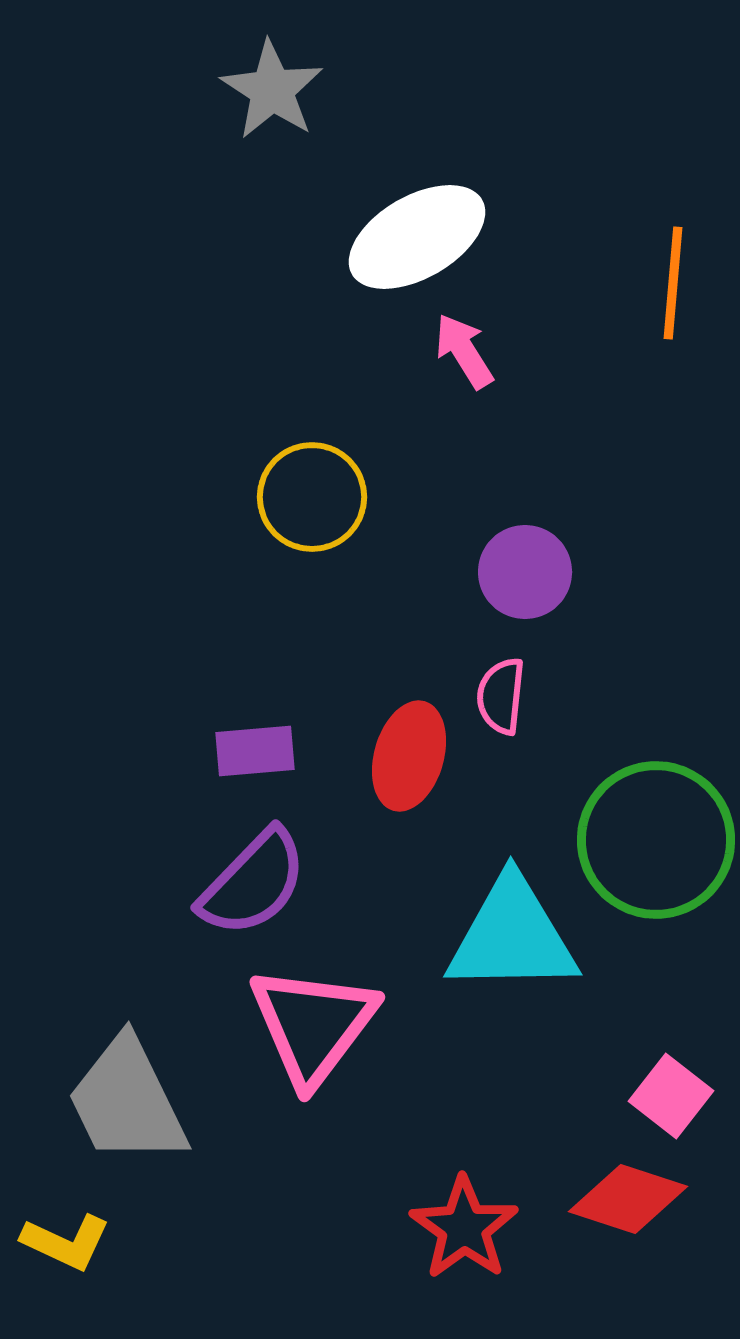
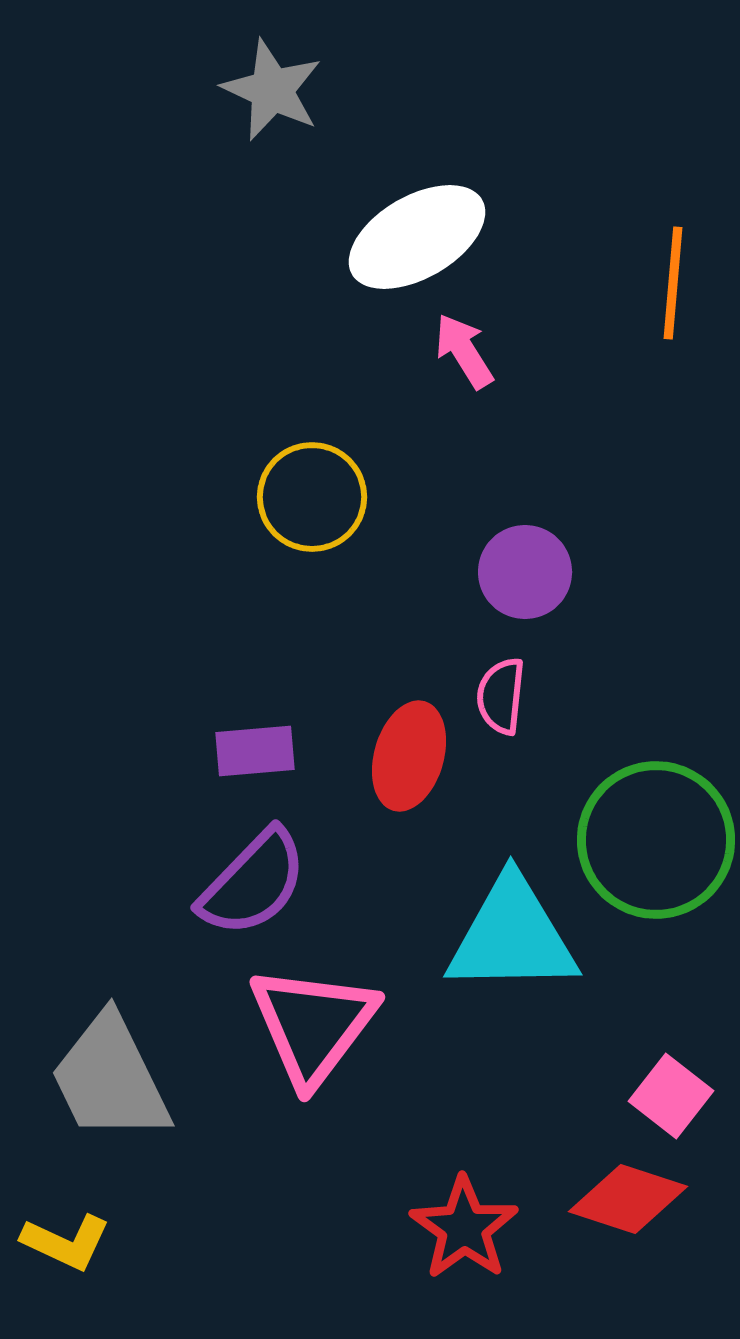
gray star: rotated 8 degrees counterclockwise
gray trapezoid: moved 17 px left, 23 px up
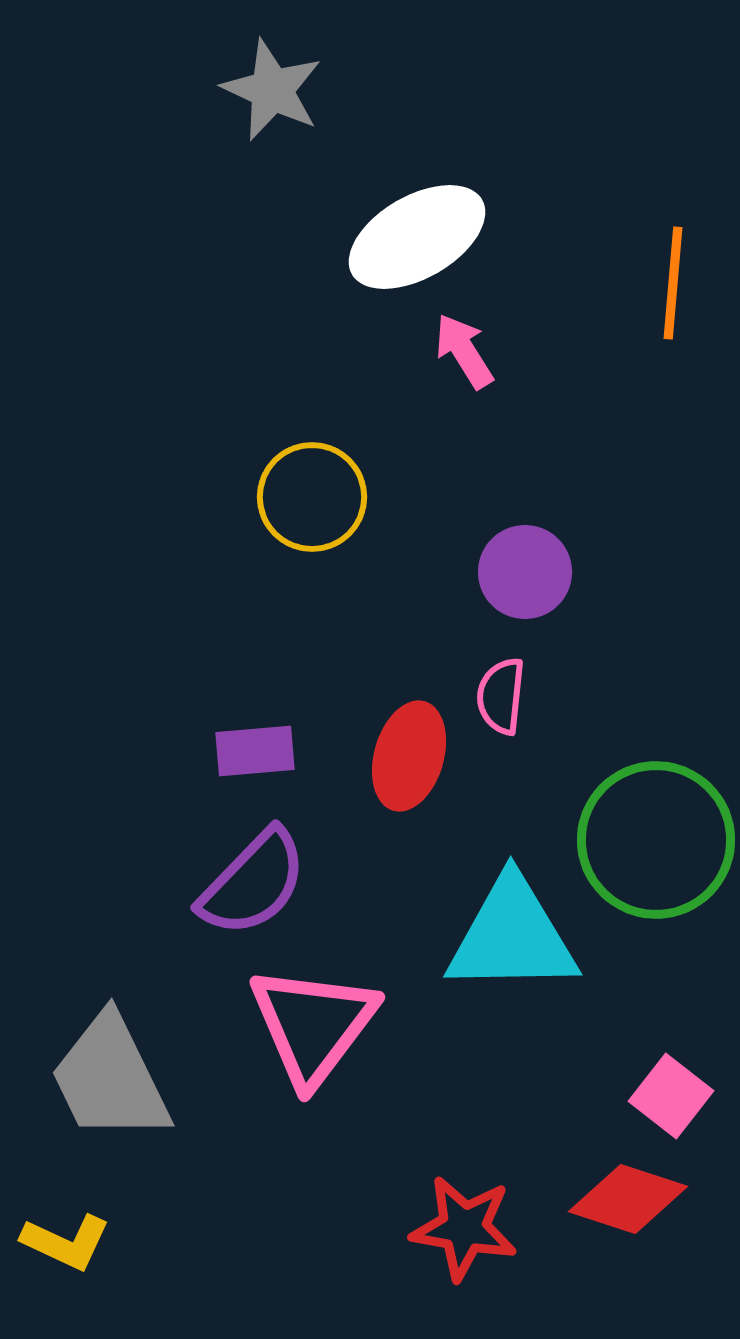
red star: rotated 26 degrees counterclockwise
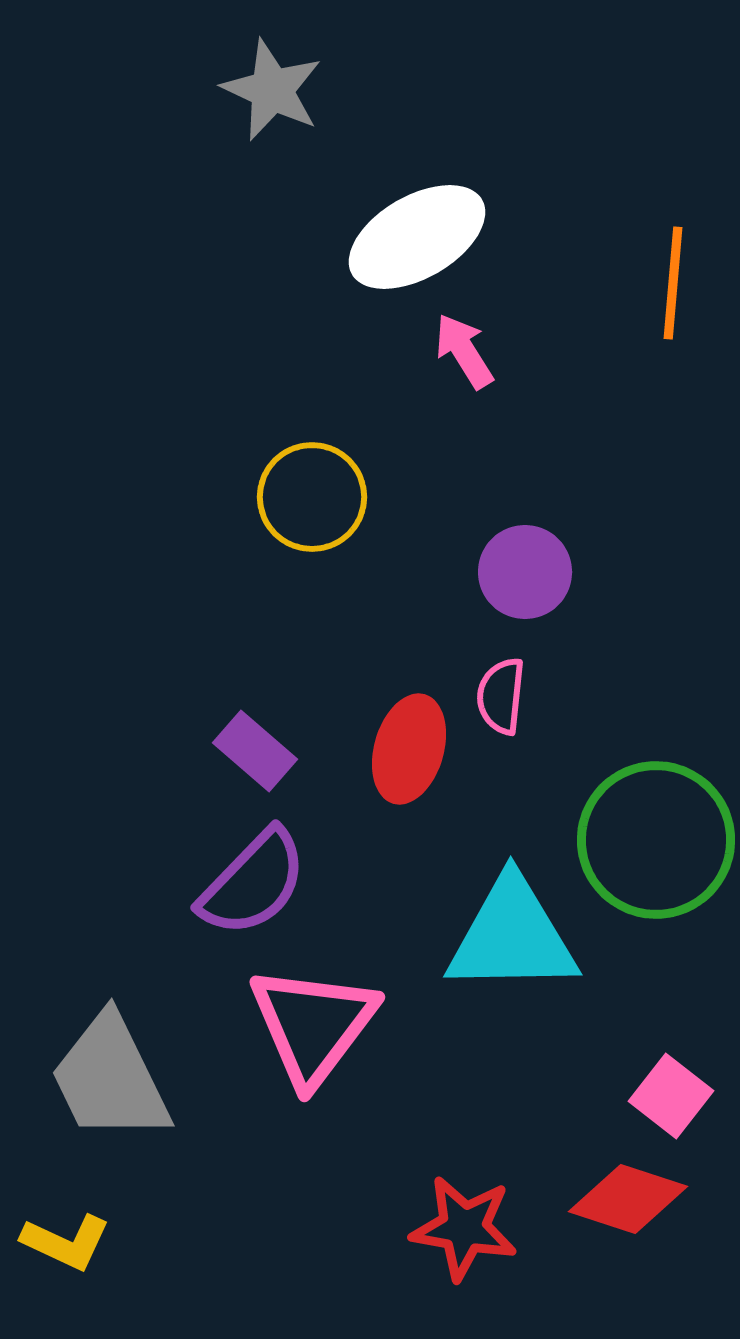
purple rectangle: rotated 46 degrees clockwise
red ellipse: moved 7 px up
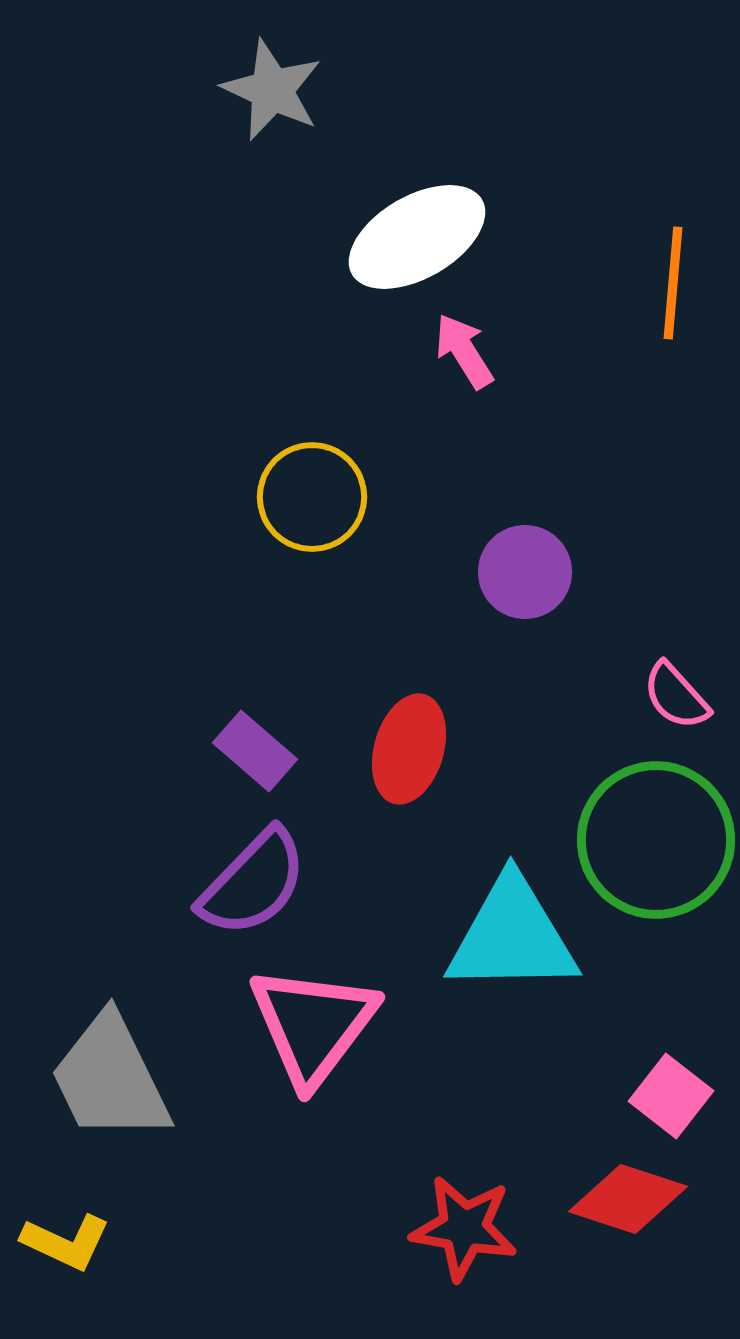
pink semicircle: moved 175 px right; rotated 48 degrees counterclockwise
